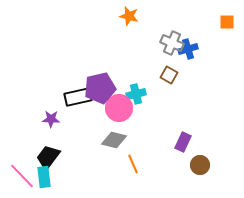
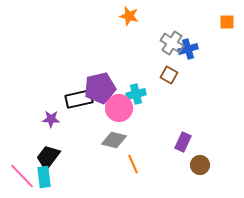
gray cross: rotated 10 degrees clockwise
black rectangle: moved 1 px right, 2 px down
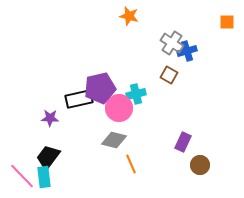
blue cross: moved 1 px left, 2 px down
purple star: moved 1 px left, 1 px up
orange line: moved 2 px left
